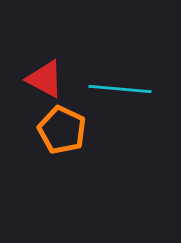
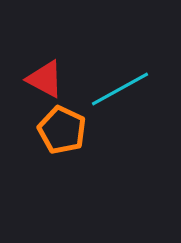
cyan line: rotated 34 degrees counterclockwise
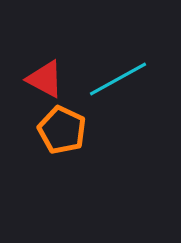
cyan line: moved 2 px left, 10 px up
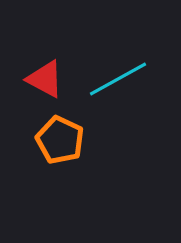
orange pentagon: moved 2 px left, 10 px down
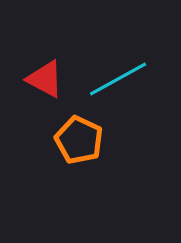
orange pentagon: moved 19 px right
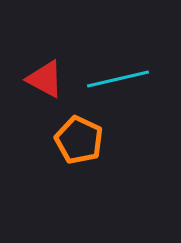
cyan line: rotated 16 degrees clockwise
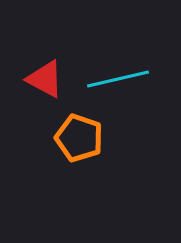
orange pentagon: moved 2 px up; rotated 6 degrees counterclockwise
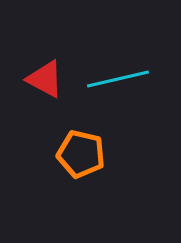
orange pentagon: moved 2 px right, 16 px down; rotated 6 degrees counterclockwise
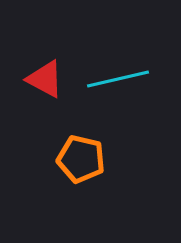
orange pentagon: moved 5 px down
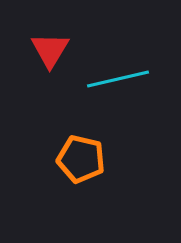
red triangle: moved 5 px right, 29 px up; rotated 33 degrees clockwise
